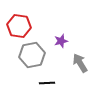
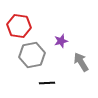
gray arrow: moved 1 px right, 1 px up
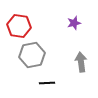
purple star: moved 13 px right, 18 px up
gray arrow: rotated 24 degrees clockwise
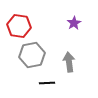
purple star: rotated 16 degrees counterclockwise
gray arrow: moved 12 px left
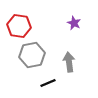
purple star: rotated 16 degrees counterclockwise
black line: moved 1 px right; rotated 21 degrees counterclockwise
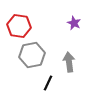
black line: rotated 42 degrees counterclockwise
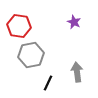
purple star: moved 1 px up
gray hexagon: moved 1 px left
gray arrow: moved 8 px right, 10 px down
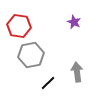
black line: rotated 21 degrees clockwise
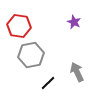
gray arrow: rotated 18 degrees counterclockwise
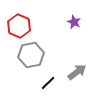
red hexagon: rotated 15 degrees clockwise
gray arrow: rotated 78 degrees clockwise
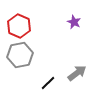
gray hexagon: moved 11 px left
gray arrow: moved 1 px down
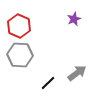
purple star: moved 3 px up; rotated 24 degrees clockwise
gray hexagon: rotated 15 degrees clockwise
